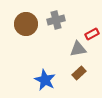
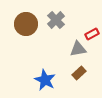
gray cross: rotated 30 degrees counterclockwise
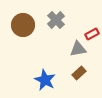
brown circle: moved 3 px left, 1 px down
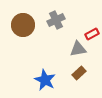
gray cross: rotated 18 degrees clockwise
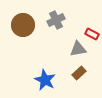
red rectangle: rotated 56 degrees clockwise
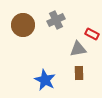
brown rectangle: rotated 48 degrees counterclockwise
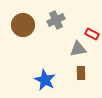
brown rectangle: moved 2 px right
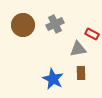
gray cross: moved 1 px left, 4 px down
blue star: moved 8 px right, 1 px up
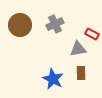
brown circle: moved 3 px left
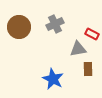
brown circle: moved 1 px left, 2 px down
brown rectangle: moved 7 px right, 4 px up
